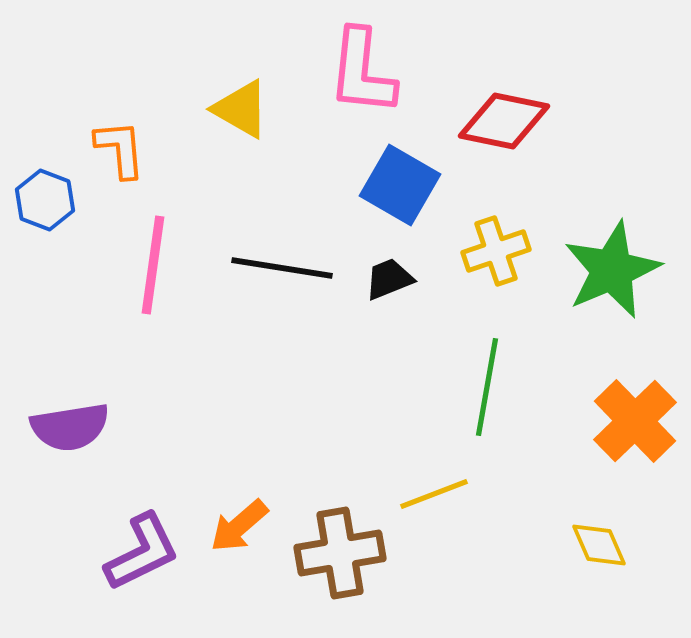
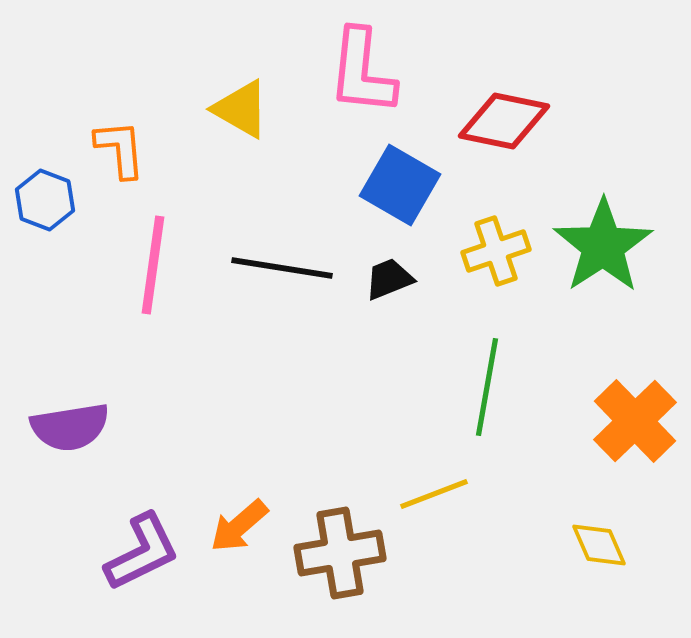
green star: moved 9 px left, 24 px up; rotated 10 degrees counterclockwise
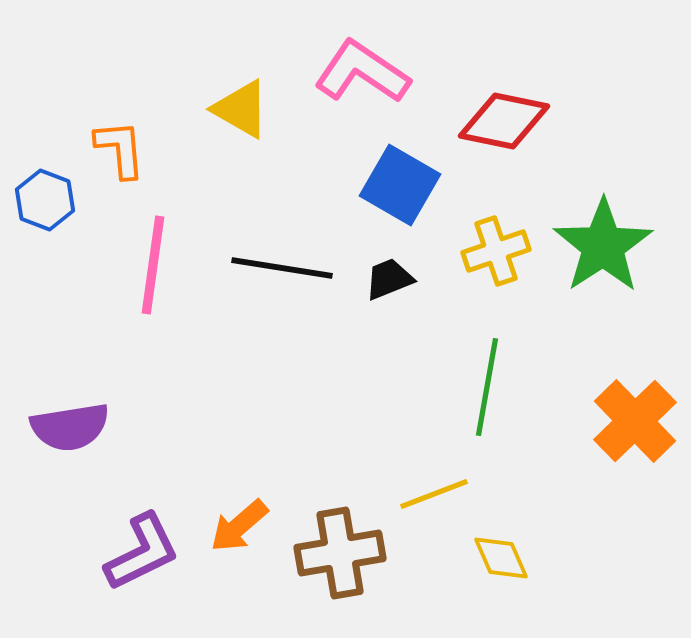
pink L-shape: rotated 118 degrees clockwise
yellow diamond: moved 98 px left, 13 px down
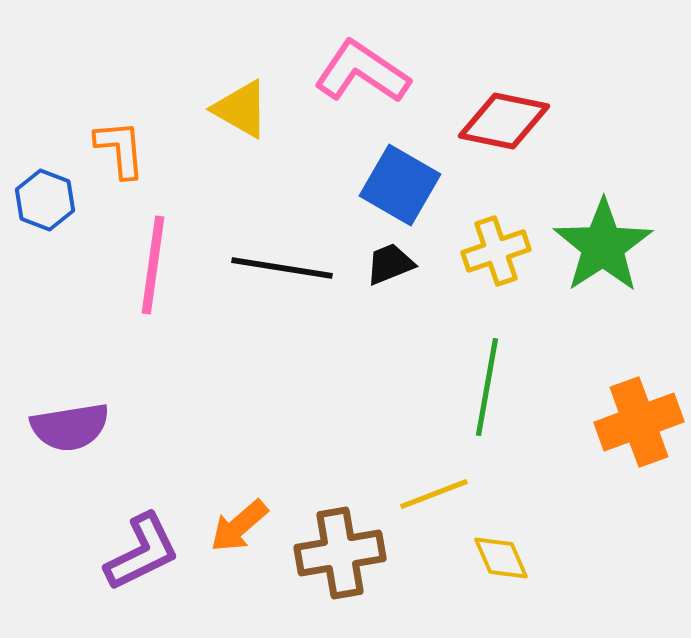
black trapezoid: moved 1 px right, 15 px up
orange cross: moved 4 px right, 1 px down; rotated 24 degrees clockwise
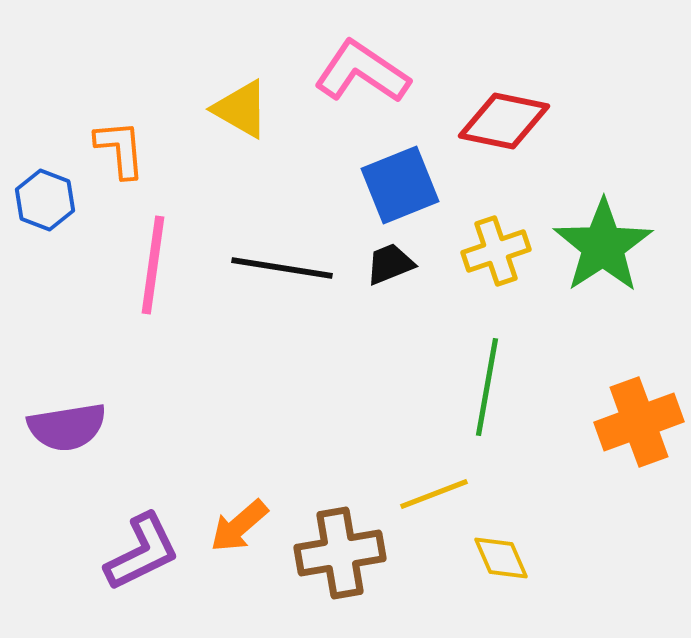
blue square: rotated 38 degrees clockwise
purple semicircle: moved 3 px left
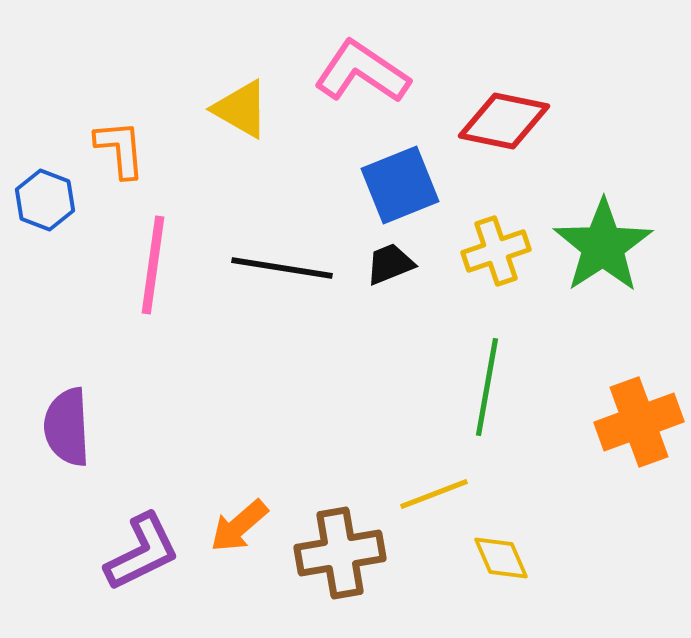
purple semicircle: rotated 96 degrees clockwise
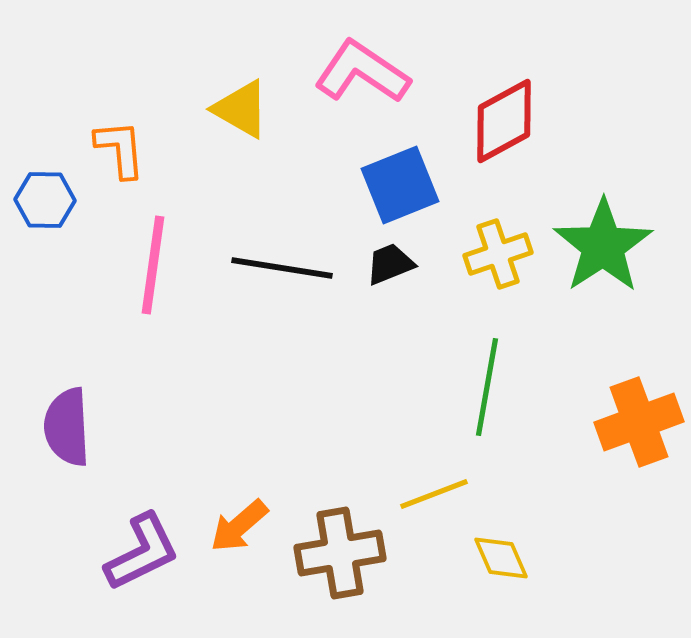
red diamond: rotated 40 degrees counterclockwise
blue hexagon: rotated 20 degrees counterclockwise
yellow cross: moved 2 px right, 3 px down
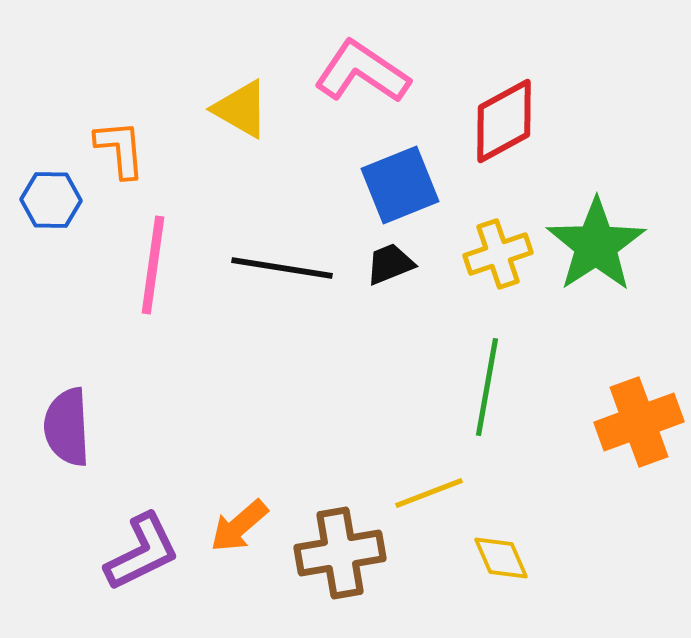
blue hexagon: moved 6 px right
green star: moved 7 px left, 1 px up
yellow line: moved 5 px left, 1 px up
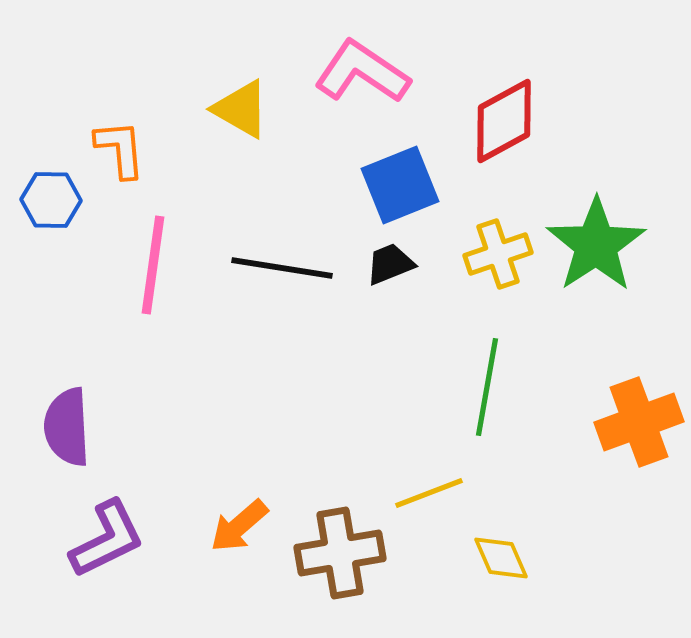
purple L-shape: moved 35 px left, 13 px up
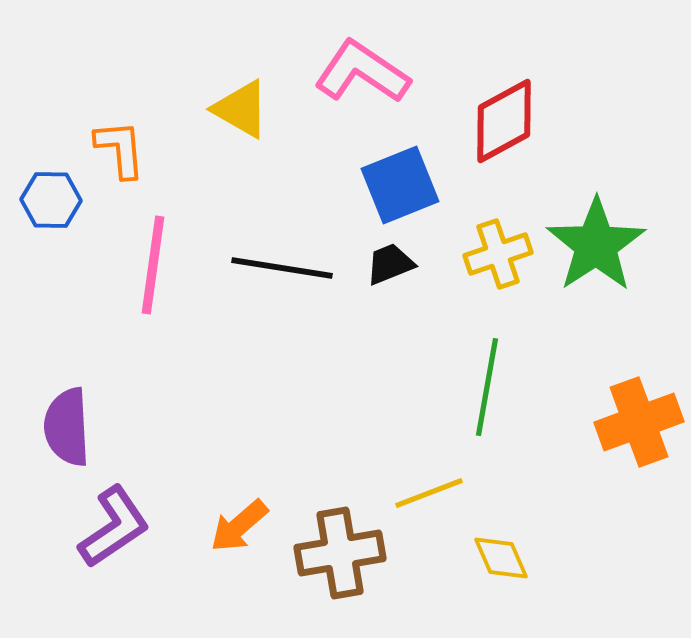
purple L-shape: moved 7 px right, 12 px up; rotated 8 degrees counterclockwise
